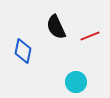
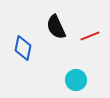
blue diamond: moved 3 px up
cyan circle: moved 2 px up
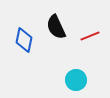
blue diamond: moved 1 px right, 8 px up
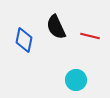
red line: rotated 36 degrees clockwise
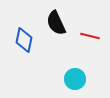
black semicircle: moved 4 px up
cyan circle: moved 1 px left, 1 px up
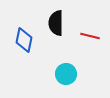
black semicircle: rotated 25 degrees clockwise
cyan circle: moved 9 px left, 5 px up
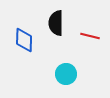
blue diamond: rotated 10 degrees counterclockwise
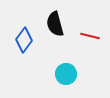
black semicircle: moved 1 px left, 1 px down; rotated 15 degrees counterclockwise
blue diamond: rotated 35 degrees clockwise
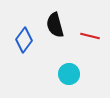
black semicircle: moved 1 px down
cyan circle: moved 3 px right
